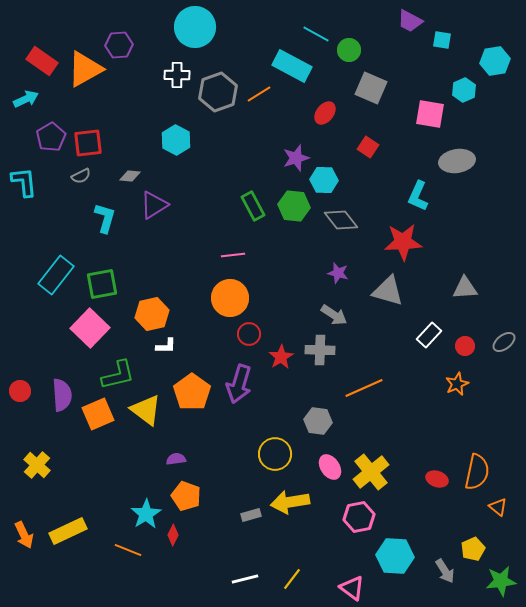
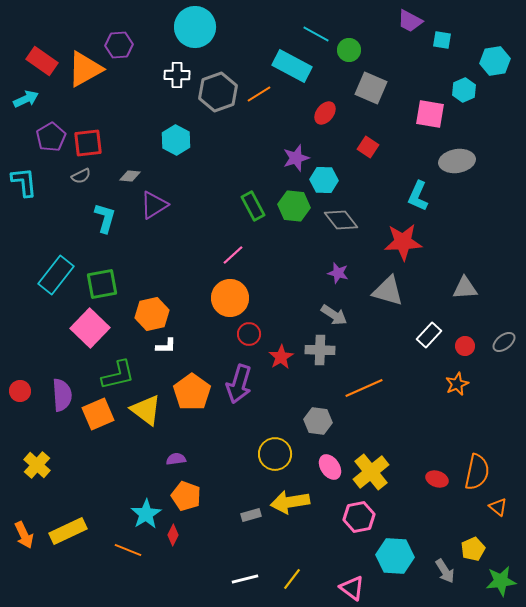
pink line at (233, 255): rotated 35 degrees counterclockwise
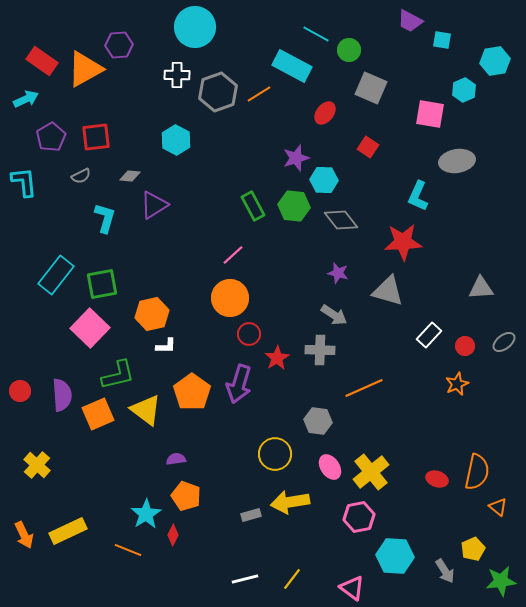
red square at (88, 143): moved 8 px right, 6 px up
gray triangle at (465, 288): moved 16 px right
red star at (281, 357): moved 4 px left, 1 px down
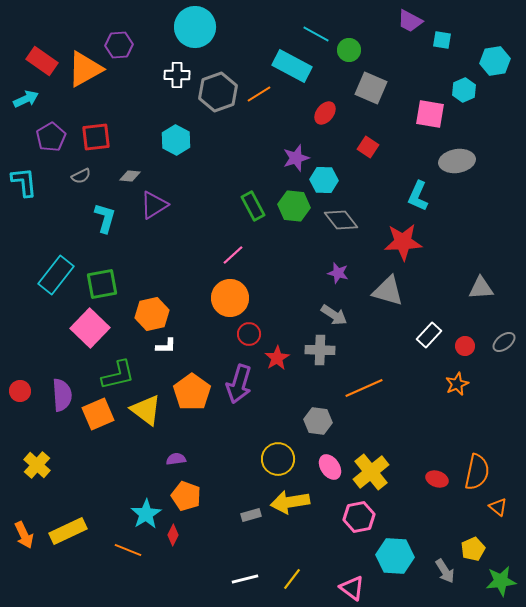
yellow circle at (275, 454): moved 3 px right, 5 px down
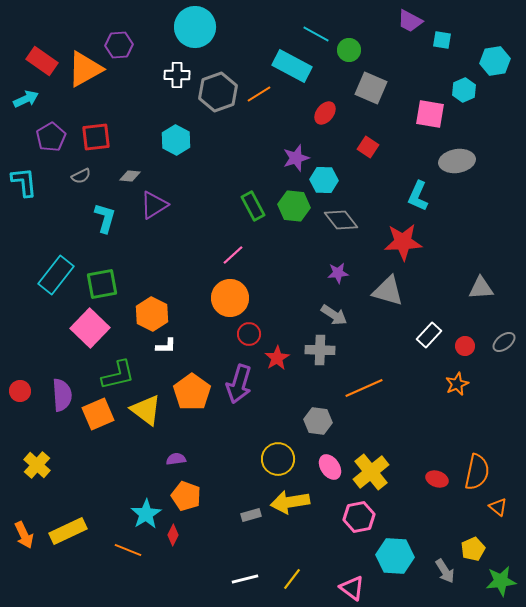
purple star at (338, 273): rotated 20 degrees counterclockwise
orange hexagon at (152, 314): rotated 20 degrees counterclockwise
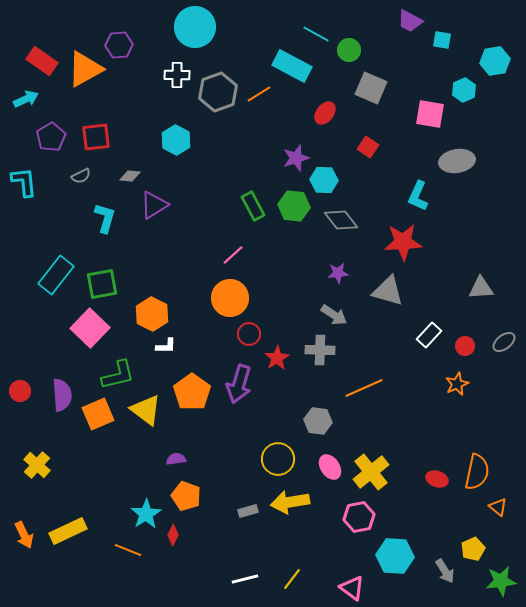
gray rectangle at (251, 515): moved 3 px left, 4 px up
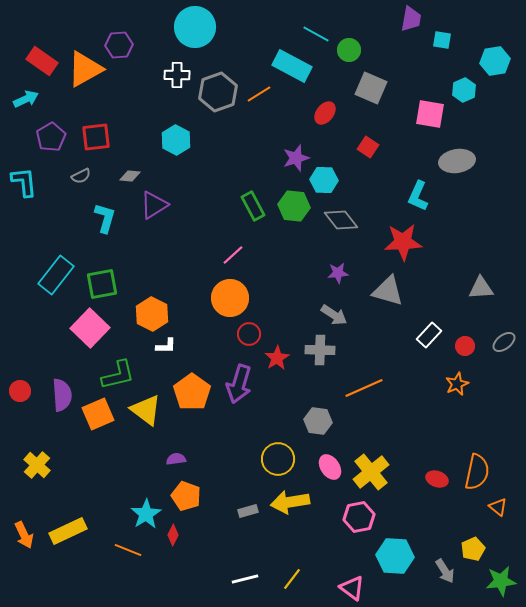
purple trapezoid at (410, 21): moved 1 px right, 2 px up; rotated 108 degrees counterclockwise
